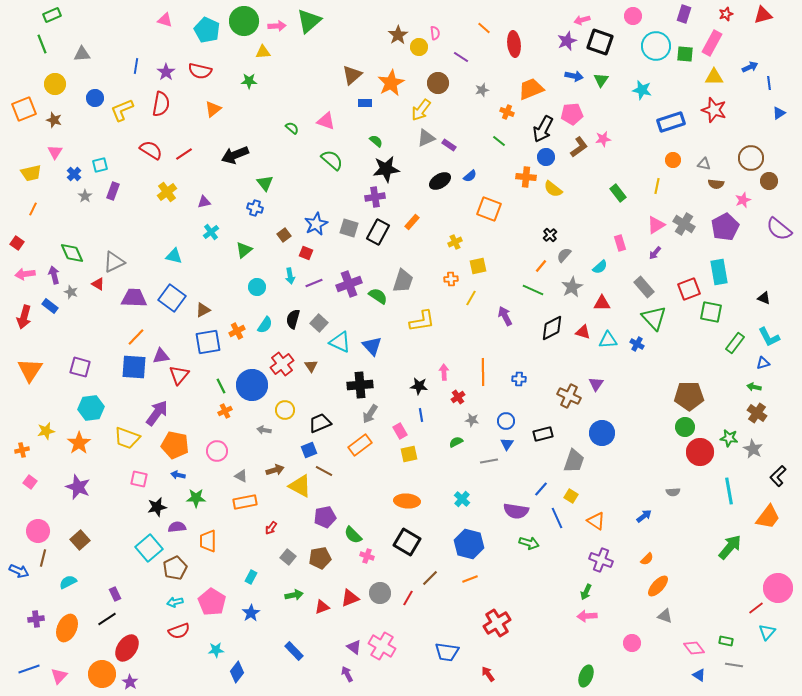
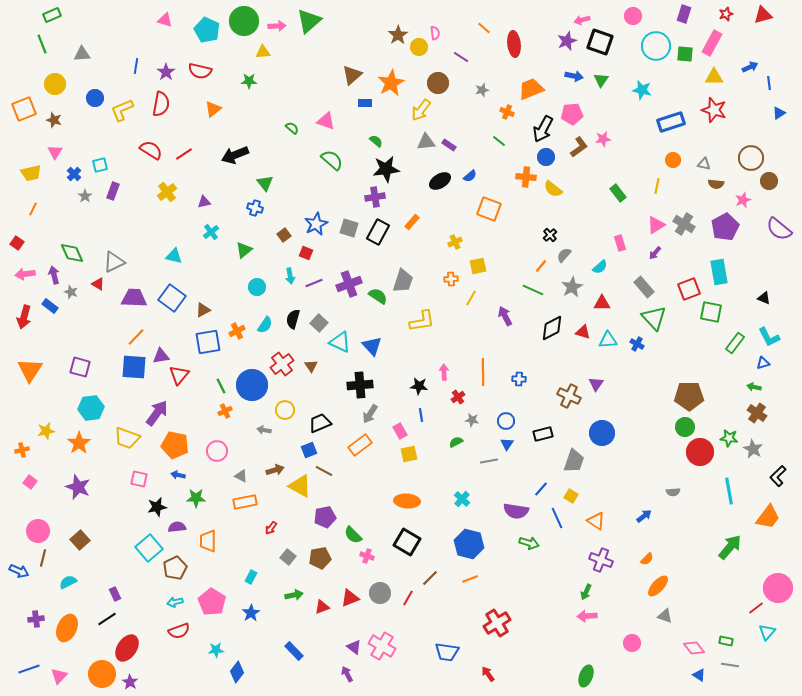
gray triangle at (426, 138): moved 4 px down; rotated 18 degrees clockwise
gray line at (734, 665): moved 4 px left
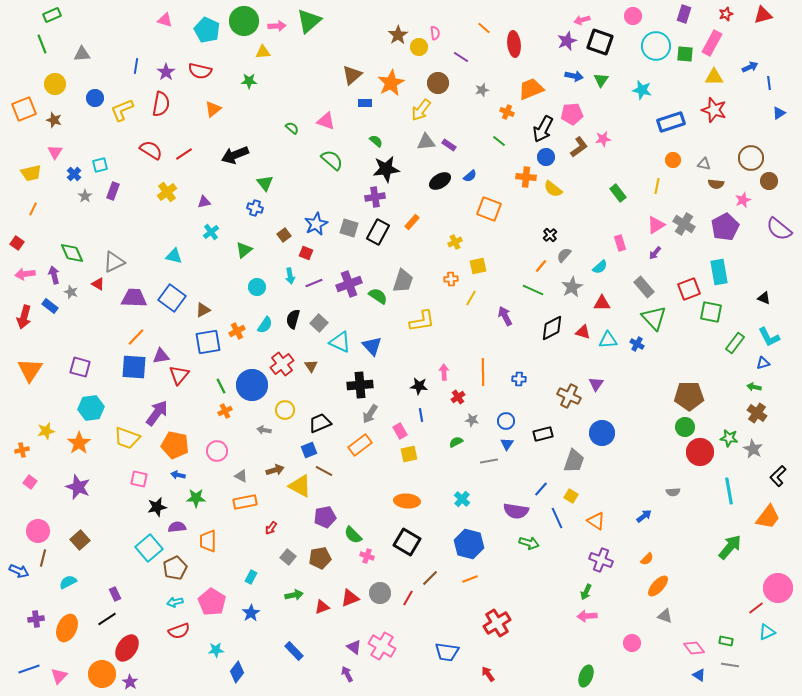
cyan triangle at (767, 632): rotated 24 degrees clockwise
